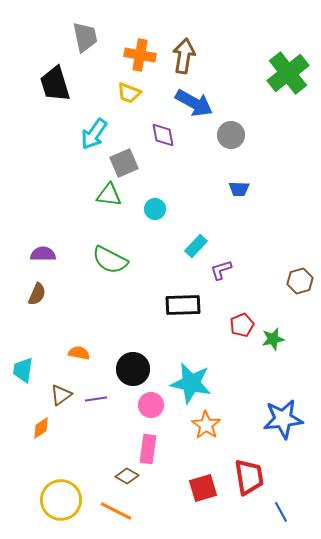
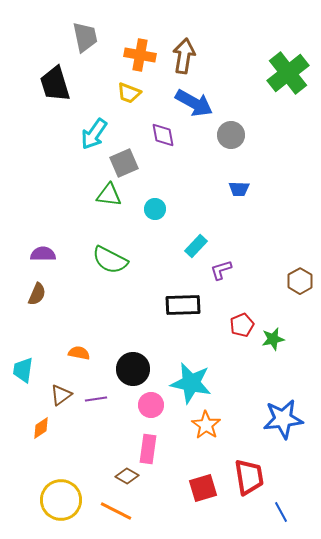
brown hexagon: rotated 15 degrees counterclockwise
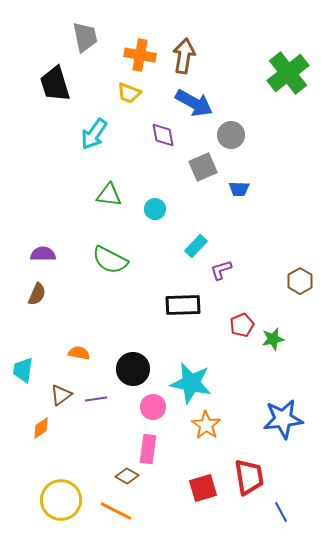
gray square: moved 79 px right, 4 px down
pink circle: moved 2 px right, 2 px down
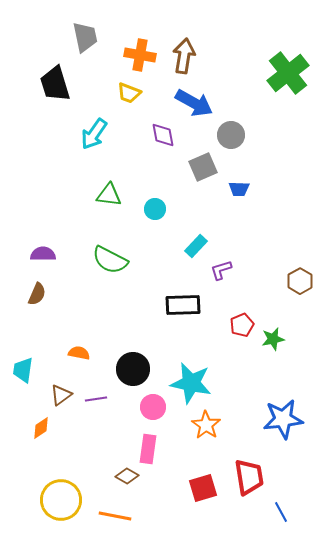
orange line: moved 1 px left, 5 px down; rotated 16 degrees counterclockwise
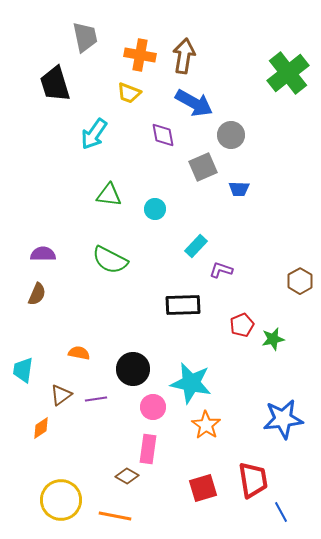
purple L-shape: rotated 35 degrees clockwise
red trapezoid: moved 4 px right, 3 px down
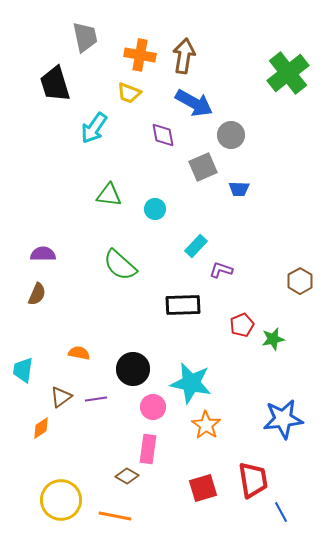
cyan arrow: moved 6 px up
green semicircle: moved 10 px right, 5 px down; rotated 15 degrees clockwise
brown triangle: moved 2 px down
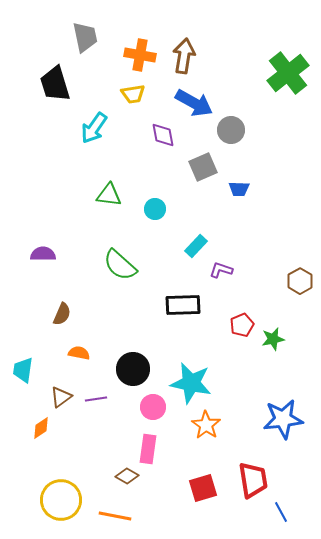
yellow trapezoid: moved 4 px right, 1 px down; rotated 30 degrees counterclockwise
gray circle: moved 5 px up
brown semicircle: moved 25 px right, 20 px down
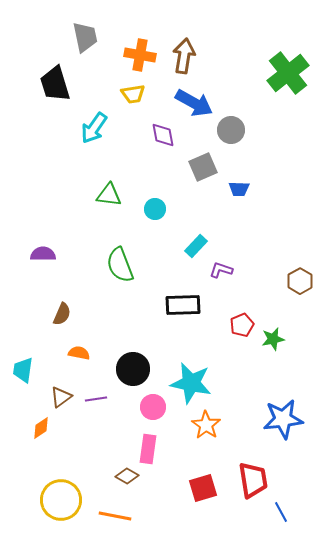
green semicircle: rotated 27 degrees clockwise
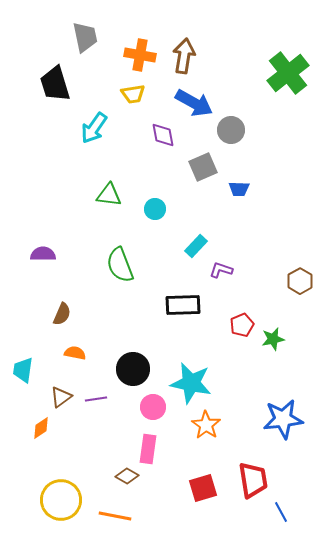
orange semicircle: moved 4 px left
